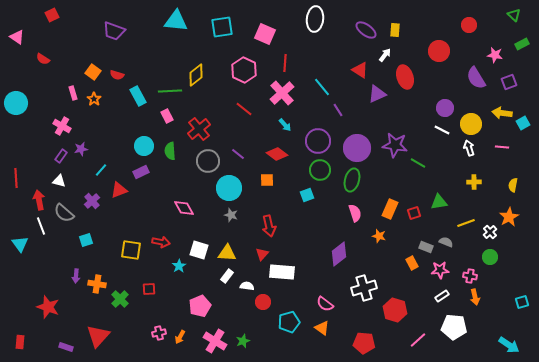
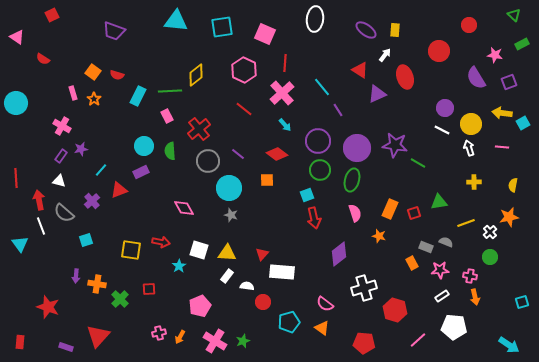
cyan rectangle at (138, 96): rotated 54 degrees clockwise
orange star at (509, 217): rotated 18 degrees clockwise
red arrow at (269, 226): moved 45 px right, 8 px up
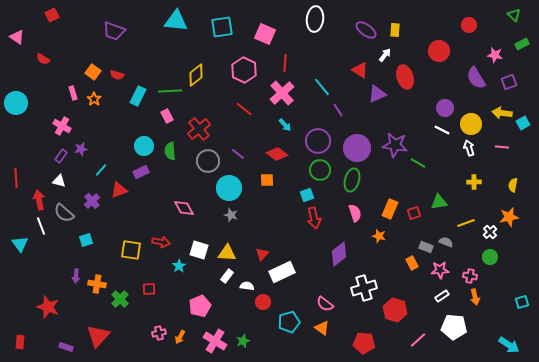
white rectangle at (282, 272): rotated 30 degrees counterclockwise
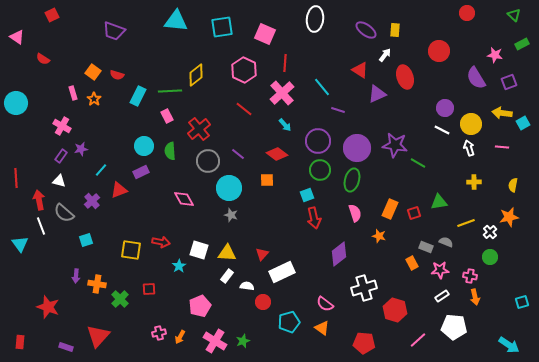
red circle at (469, 25): moved 2 px left, 12 px up
purple line at (338, 110): rotated 40 degrees counterclockwise
pink diamond at (184, 208): moved 9 px up
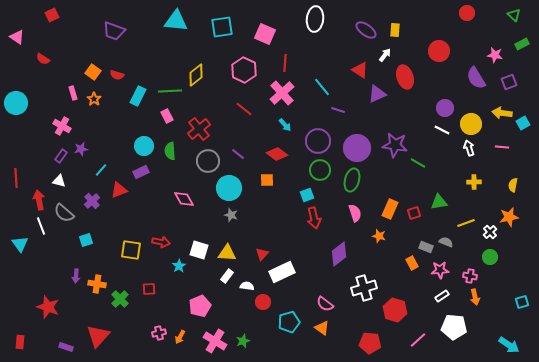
red pentagon at (364, 343): moved 6 px right
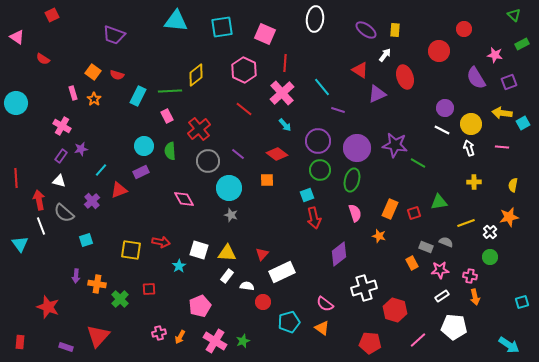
red circle at (467, 13): moved 3 px left, 16 px down
purple trapezoid at (114, 31): moved 4 px down
